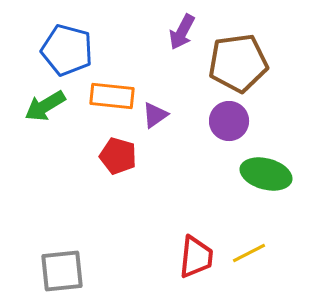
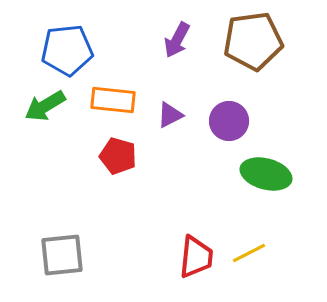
purple arrow: moved 5 px left, 8 px down
blue pentagon: rotated 21 degrees counterclockwise
brown pentagon: moved 15 px right, 22 px up
orange rectangle: moved 1 px right, 4 px down
purple triangle: moved 15 px right; rotated 8 degrees clockwise
gray square: moved 16 px up
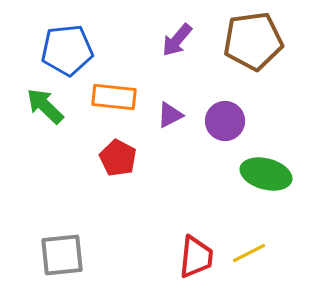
purple arrow: rotated 12 degrees clockwise
orange rectangle: moved 1 px right, 3 px up
green arrow: rotated 75 degrees clockwise
purple circle: moved 4 px left
red pentagon: moved 2 px down; rotated 12 degrees clockwise
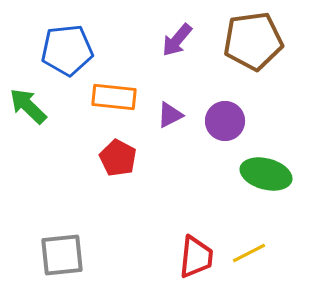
green arrow: moved 17 px left
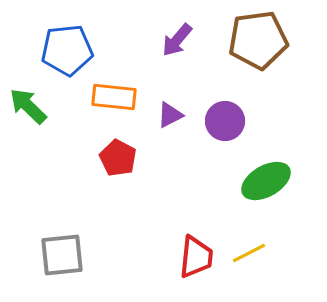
brown pentagon: moved 5 px right, 1 px up
green ellipse: moved 7 px down; rotated 45 degrees counterclockwise
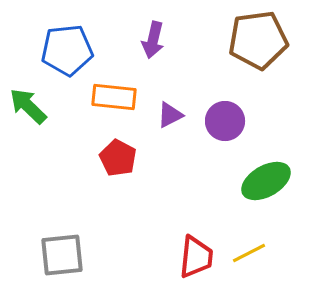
purple arrow: moved 24 px left; rotated 27 degrees counterclockwise
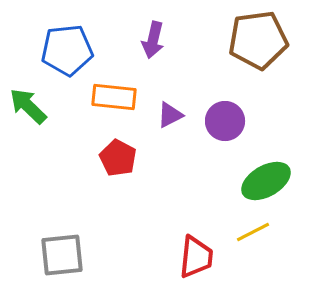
yellow line: moved 4 px right, 21 px up
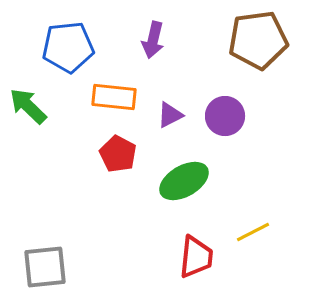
blue pentagon: moved 1 px right, 3 px up
purple circle: moved 5 px up
red pentagon: moved 4 px up
green ellipse: moved 82 px left
gray square: moved 17 px left, 12 px down
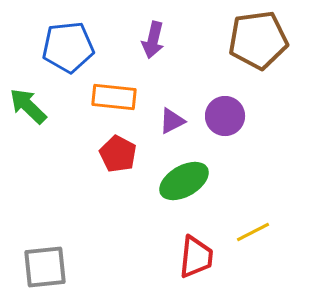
purple triangle: moved 2 px right, 6 px down
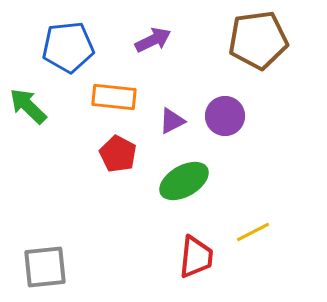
purple arrow: rotated 129 degrees counterclockwise
